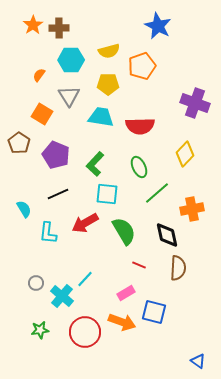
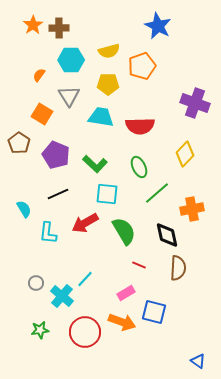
green L-shape: rotated 90 degrees counterclockwise
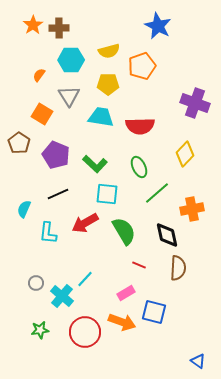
cyan semicircle: rotated 126 degrees counterclockwise
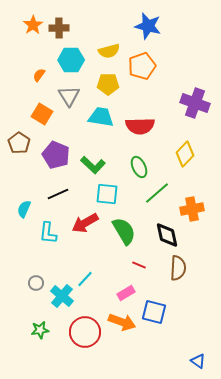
blue star: moved 10 px left; rotated 12 degrees counterclockwise
green L-shape: moved 2 px left, 1 px down
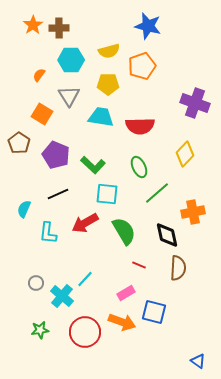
orange cross: moved 1 px right, 3 px down
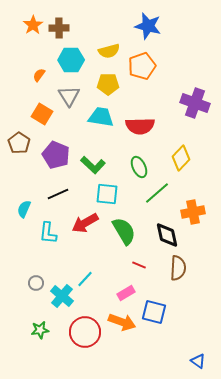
yellow diamond: moved 4 px left, 4 px down
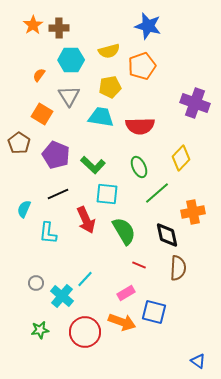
yellow pentagon: moved 2 px right, 3 px down; rotated 10 degrees counterclockwise
red arrow: moved 1 px right, 3 px up; rotated 84 degrees counterclockwise
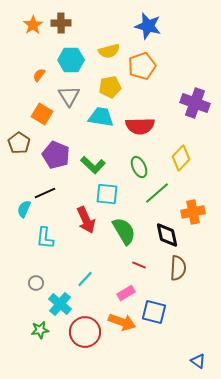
brown cross: moved 2 px right, 5 px up
black line: moved 13 px left, 1 px up
cyan L-shape: moved 3 px left, 5 px down
cyan cross: moved 2 px left, 8 px down
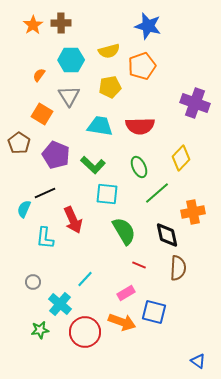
cyan trapezoid: moved 1 px left, 9 px down
red arrow: moved 13 px left
gray circle: moved 3 px left, 1 px up
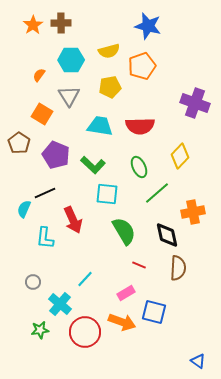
yellow diamond: moved 1 px left, 2 px up
